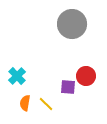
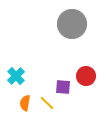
cyan cross: moved 1 px left
purple square: moved 5 px left
yellow line: moved 1 px right, 1 px up
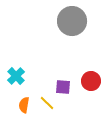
gray circle: moved 3 px up
red circle: moved 5 px right, 5 px down
orange semicircle: moved 1 px left, 2 px down
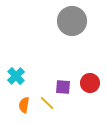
red circle: moved 1 px left, 2 px down
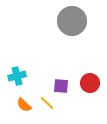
cyan cross: moved 1 px right; rotated 30 degrees clockwise
purple square: moved 2 px left, 1 px up
orange semicircle: rotated 56 degrees counterclockwise
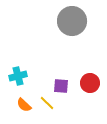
cyan cross: moved 1 px right
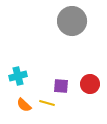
red circle: moved 1 px down
yellow line: rotated 28 degrees counterclockwise
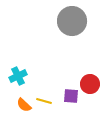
cyan cross: rotated 12 degrees counterclockwise
purple square: moved 10 px right, 10 px down
yellow line: moved 3 px left, 2 px up
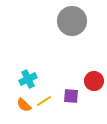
cyan cross: moved 10 px right, 3 px down
red circle: moved 4 px right, 3 px up
yellow line: rotated 49 degrees counterclockwise
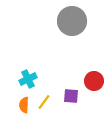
yellow line: moved 1 px down; rotated 21 degrees counterclockwise
orange semicircle: rotated 49 degrees clockwise
